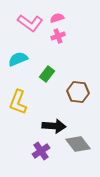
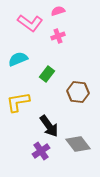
pink semicircle: moved 1 px right, 7 px up
yellow L-shape: rotated 60 degrees clockwise
black arrow: moved 5 px left; rotated 50 degrees clockwise
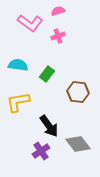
cyan semicircle: moved 6 px down; rotated 30 degrees clockwise
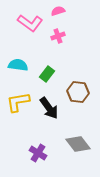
black arrow: moved 18 px up
purple cross: moved 3 px left, 2 px down; rotated 24 degrees counterclockwise
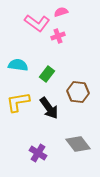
pink semicircle: moved 3 px right, 1 px down
pink L-shape: moved 7 px right
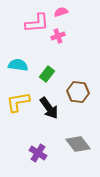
pink L-shape: rotated 40 degrees counterclockwise
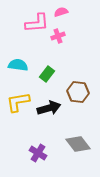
black arrow: rotated 70 degrees counterclockwise
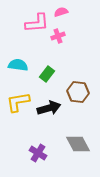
gray diamond: rotated 10 degrees clockwise
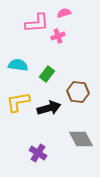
pink semicircle: moved 3 px right, 1 px down
gray diamond: moved 3 px right, 5 px up
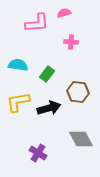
pink cross: moved 13 px right, 6 px down; rotated 24 degrees clockwise
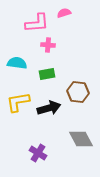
pink cross: moved 23 px left, 3 px down
cyan semicircle: moved 1 px left, 2 px up
green rectangle: rotated 42 degrees clockwise
